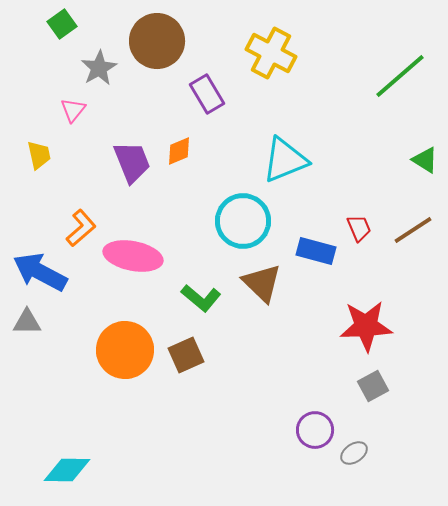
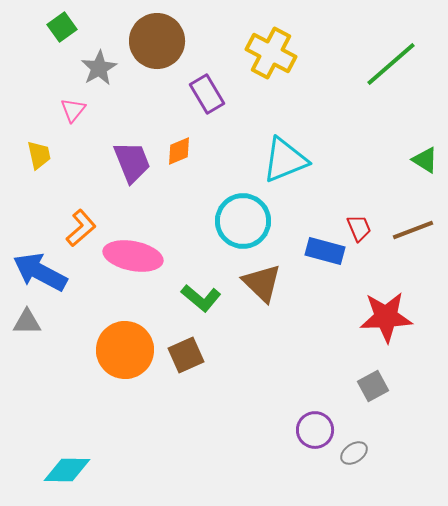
green square: moved 3 px down
green line: moved 9 px left, 12 px up
brown line: rotated 12 degrees clockwise
blue rectangle: moved 9 px right
red star: moved 20 px right, 9 px up
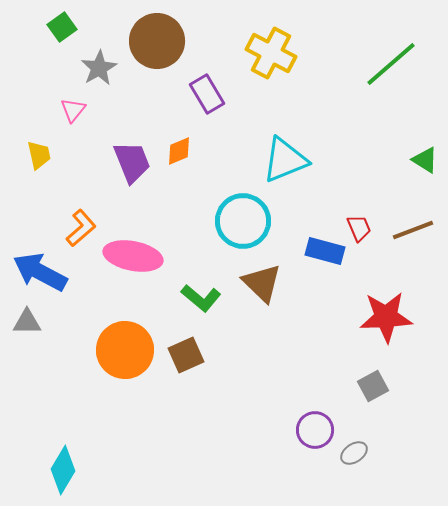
cyan diamond: moved 4 px left; rotated 60 degrees counterclockwise
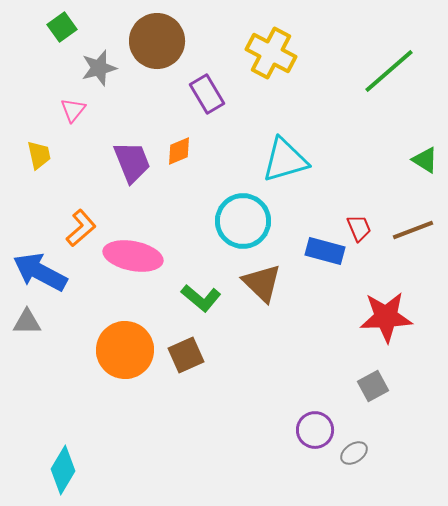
green line: moved 2 px left, 7 px down
gray star: rotated 15 degrees clockwise
cyan triangle: rotated 6 degrees clockwise
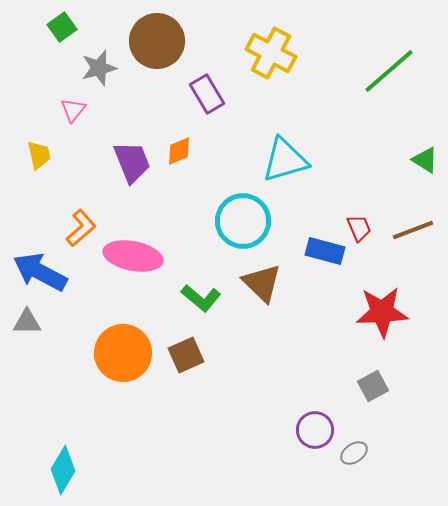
red star: moved 4 px left, 5 px up
orange circle: moved 2 px left, 3 px down
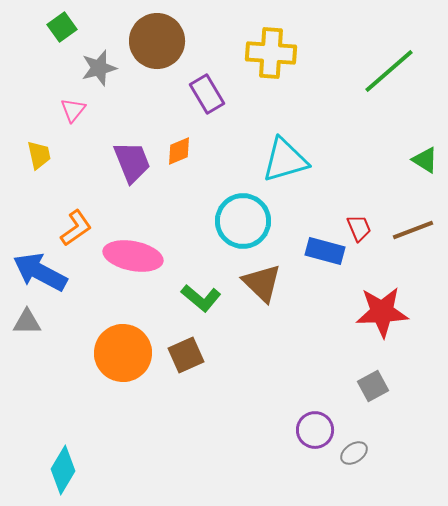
yellow cross: rotated 24 degrees counterclockwise
orange L-shape: moved 5 px left; rotated 6 degrees clockwise
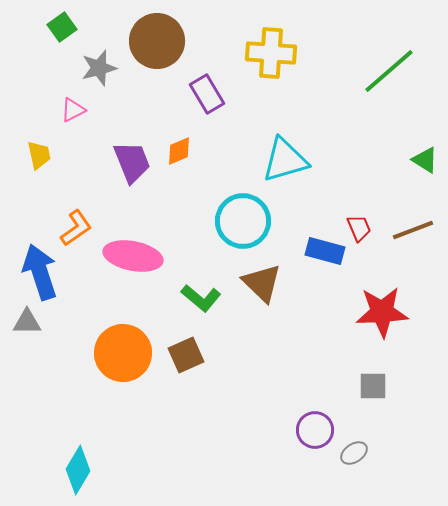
pink triangle: rotated 24 degrees clockwise
blue arrow: rotated 44 degrees clockwise
gray square: rotated 28 degrees clockwise
cyan diamond: moved 15 px right
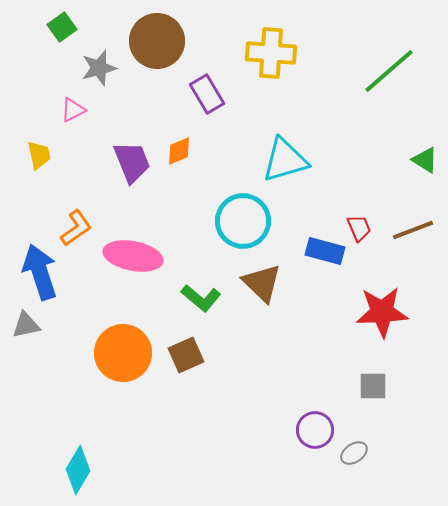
gray triangle: moved 1 px left, 3 px down; rotated 12 degrees counterclockwise
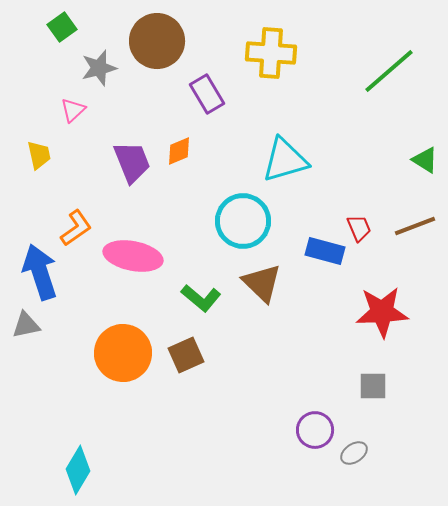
pink triangle: rotated 16 degrees counterclockwise
brown line: moved 2 px right, 4 px up
